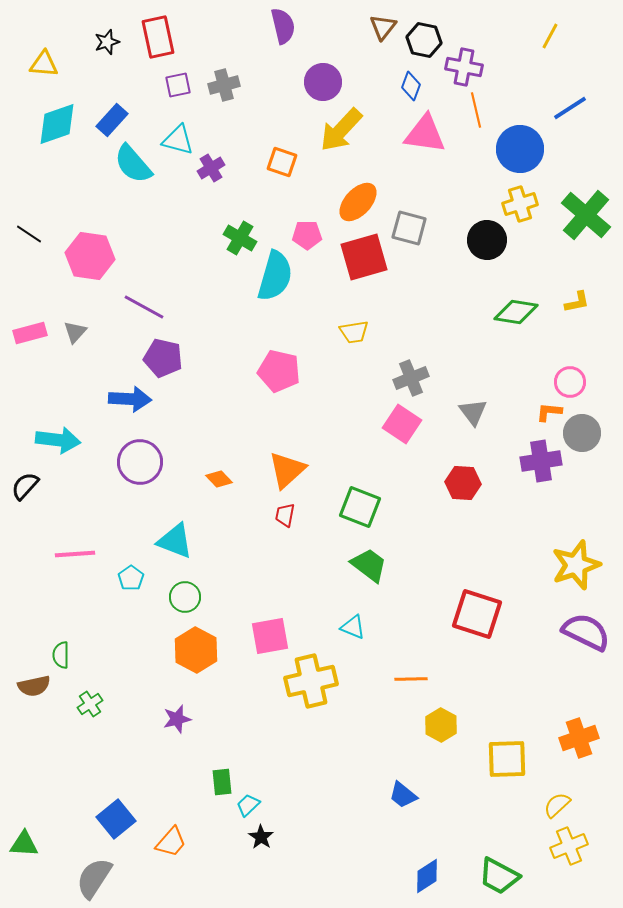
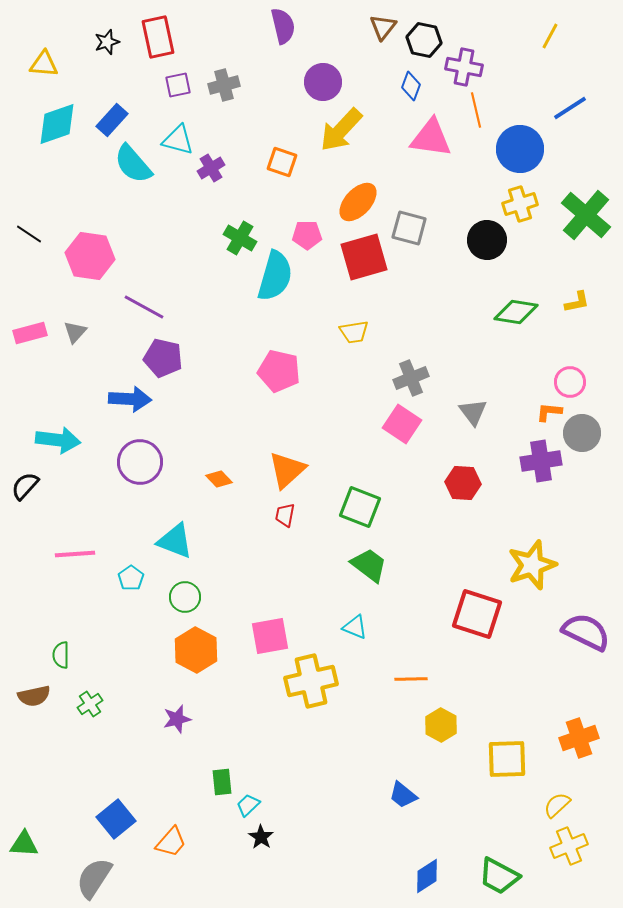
pink triangle at (425, 134): moved 6 px right, 4 px down
yellow star at (576, 565): moved 44 px left
cyan triangle at (353, 627): moved 2 px right
brown semicircle at (34, 686): moved 10 px down
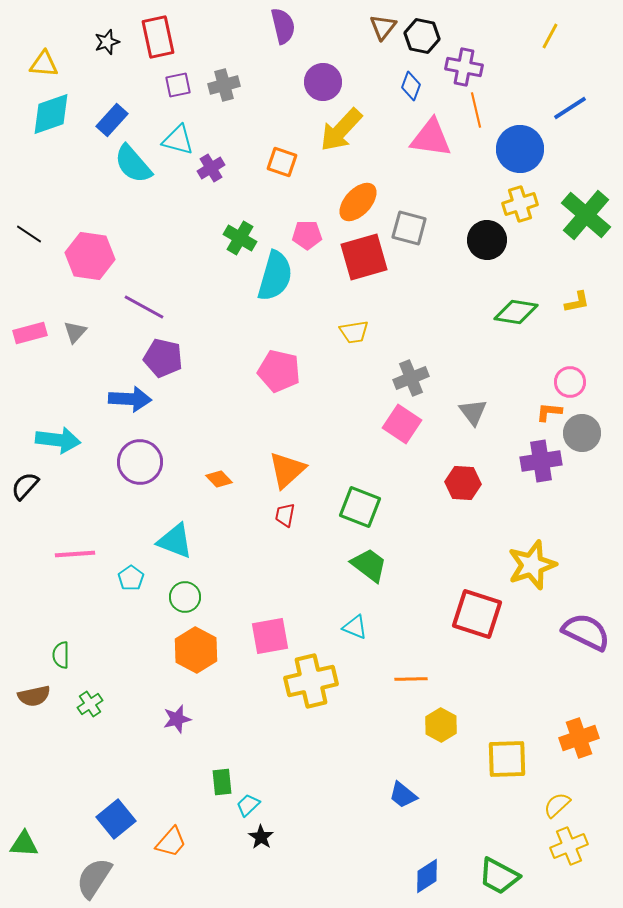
black hexagon at (424, 40): moved 2 px left, 4 px up
cyan diamond at (57, 124): moved 6 px left, 10 px up
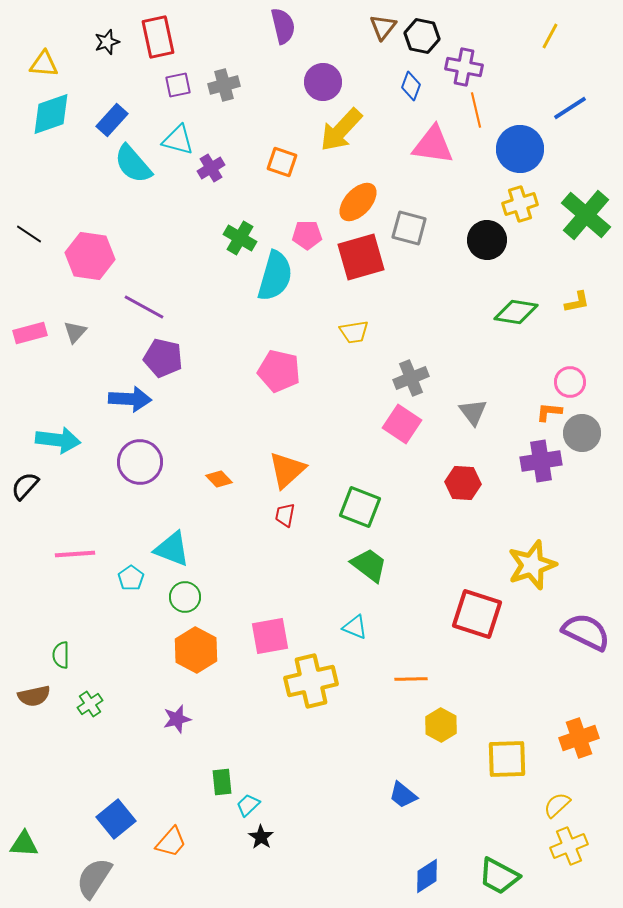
pink triangle at (431, 138): moved 2 px right, 7 px down
red square at (364, 257): moved 3 px left
cyan triangle at (175, 541): moved 3 px left, 8 px down
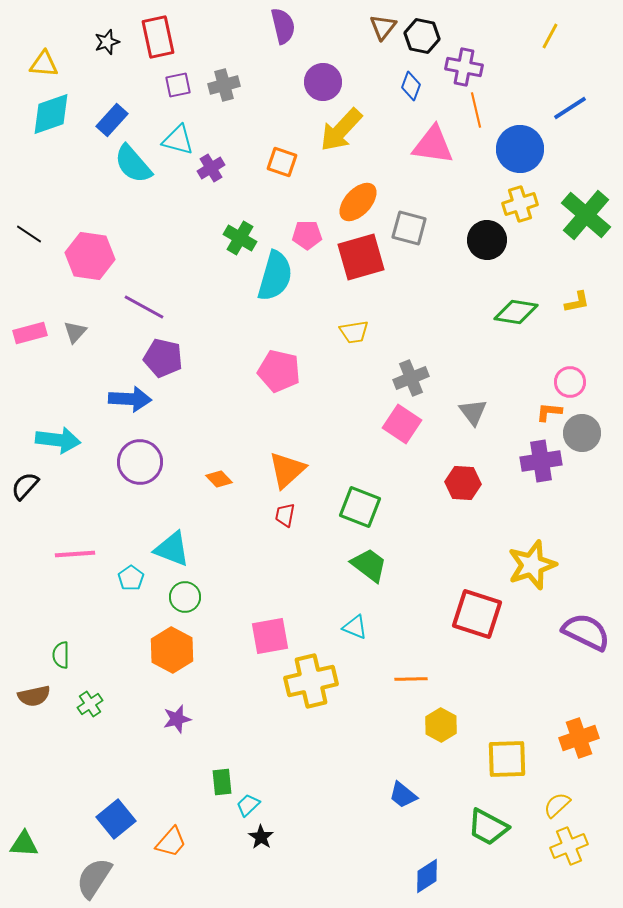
orange hexagon at (196, 650): moved 24 px left
green trapezoid at (499, 876): moved 11 px left, 49 px up
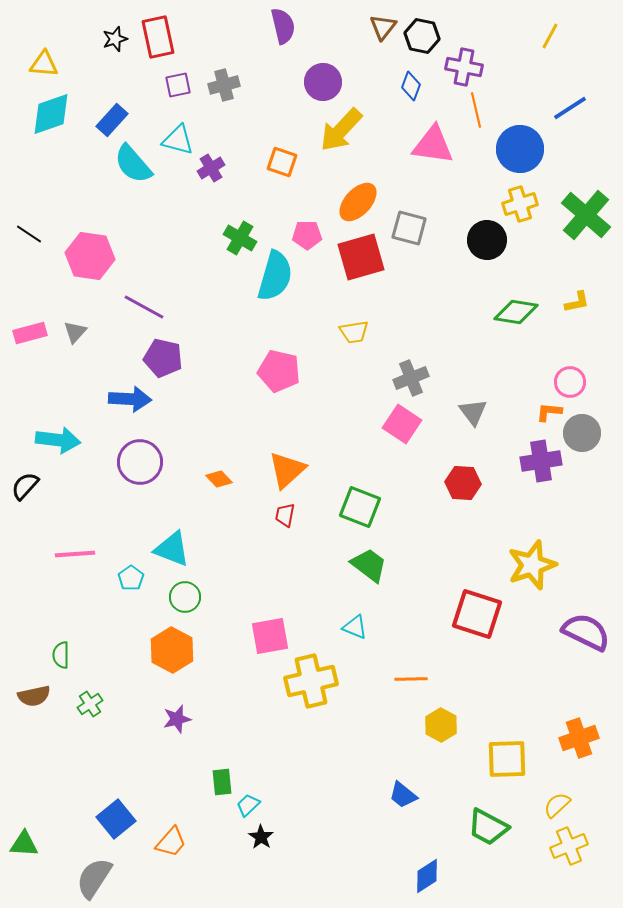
black star at (107, 42): moved 8 px right, 3 px up
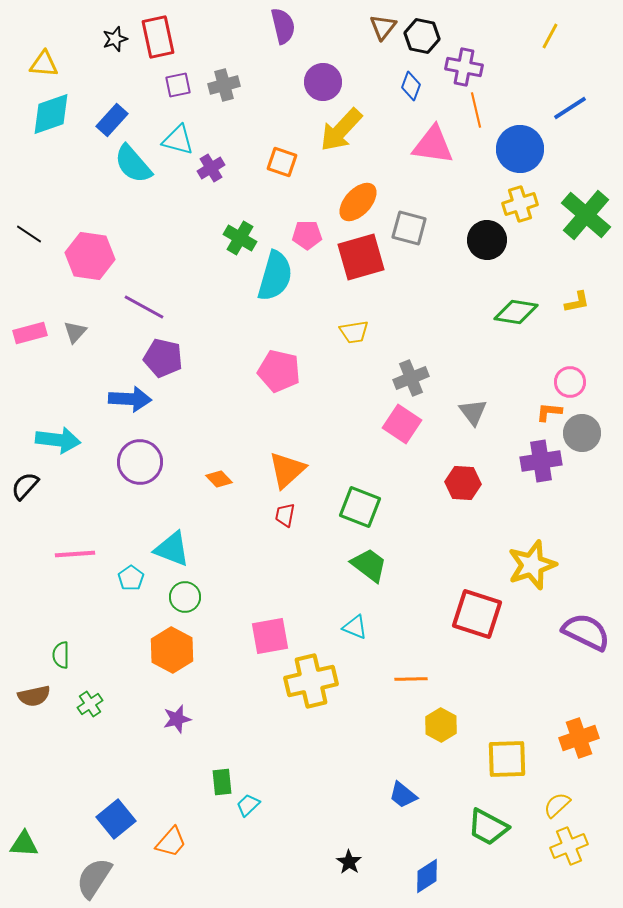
black star at (261, 837): moved 88 px right, 25 px down
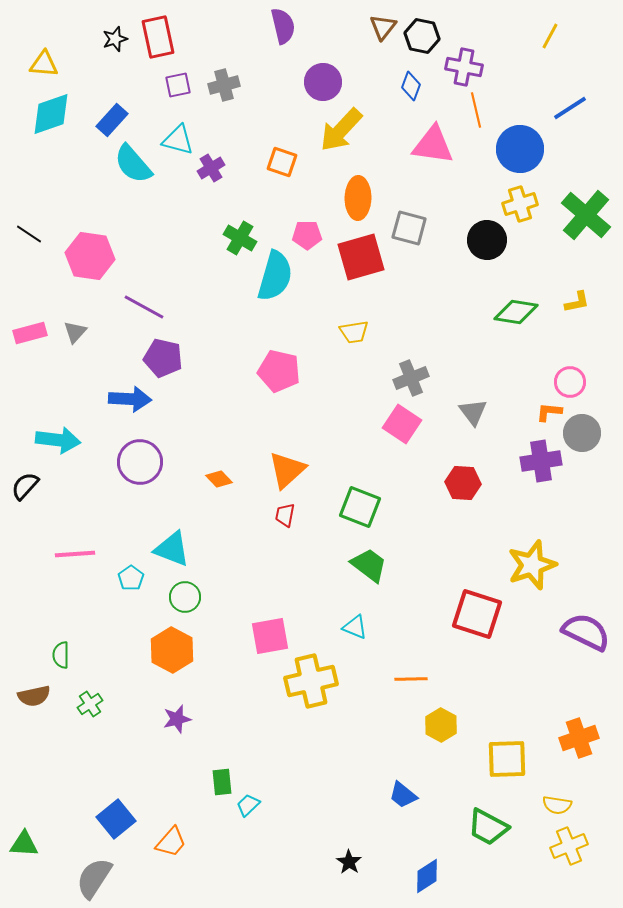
orange ellipse at (358, 202): moved 4 px up; rotated 42 degrees counterclockwise
yellow semicircle at (557, 805): rotated 128 degrees counterclockwise
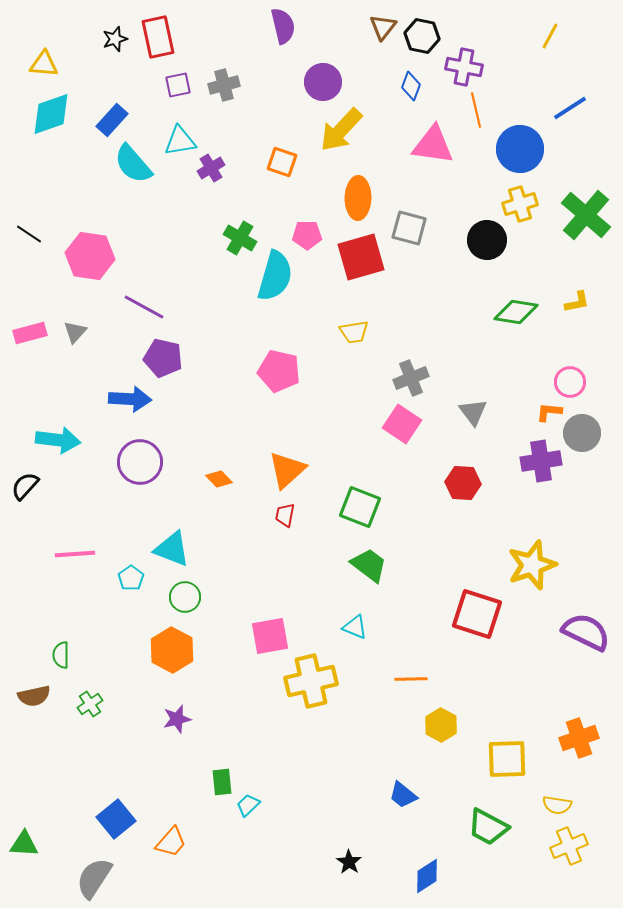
cyan triangle at (178, 140): moved 2 px right, 1 px down; rotated 24 degrees counterclockwise
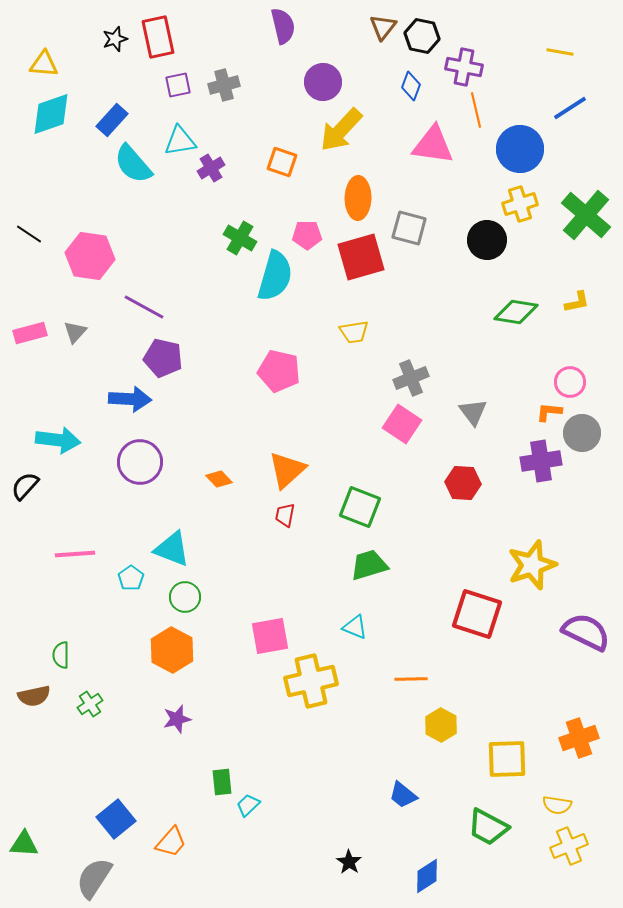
yellow line at (550, 36): moved 10 px right, 16 px down; rotated 72 degrees clockwise
green trapezoid at (369, 565): rotated 54 degrees counterclockwise
